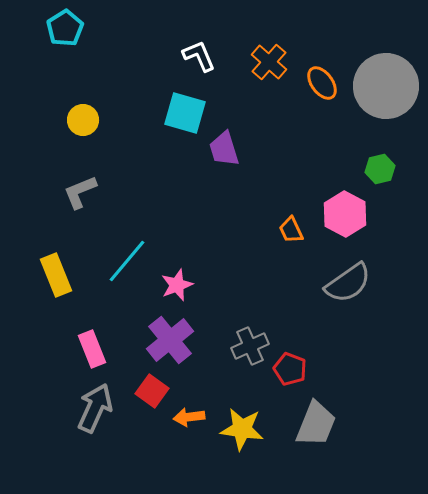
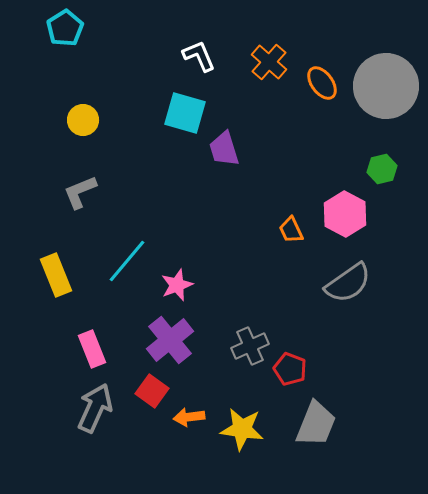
green hexagon: moved 2 px right
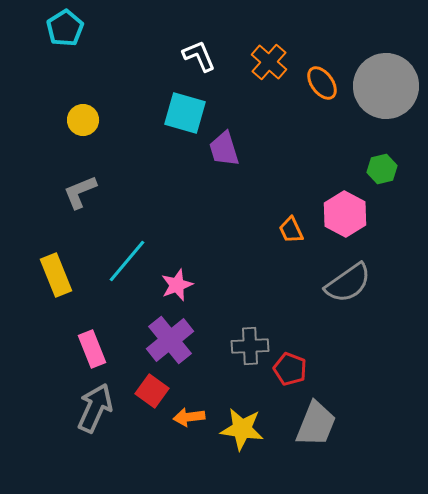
gray cross: rotated 21 degrees clockwise
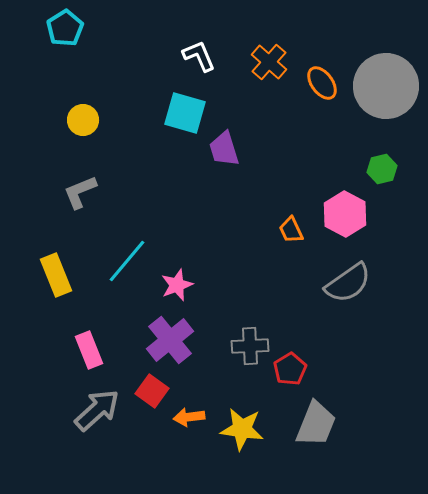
pink rectangle: moved 3 px left, 1 px down
red pentagon: rotated 20 degrees clockwise
gray arrow: moved 2 px right, 2 px down; rotated 24 degrees clockwise
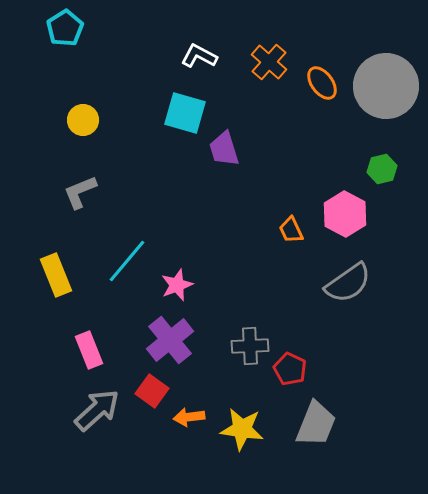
white L-shape: rotated 39 degrees counterclockwise
red pentagon: rotated 16 degrees counterclockwise
